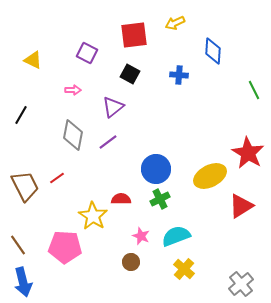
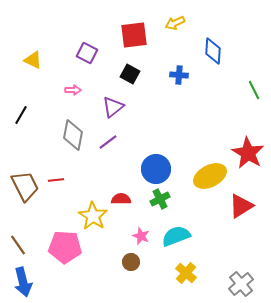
red line: moved 1 px left, 2 px down; rotated 28 degrees clockwise
yellow cross: moved 2 px right, 4 px down
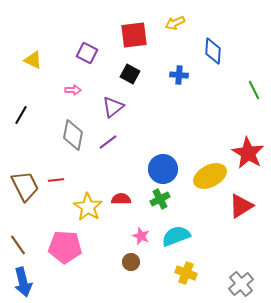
blue circle: moved 7 px right
yellow star: moved 5 px left, 9 px up
yellow cross: rotated 20 degrees counterclockwise
